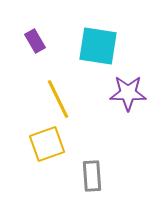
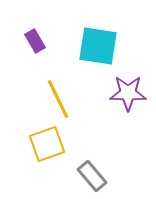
gray rectangle: rotated 36 degrees counterclockwise
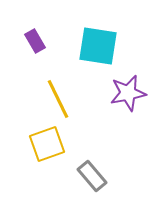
purple star: rotated 12 degrees counterclockwise
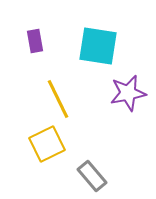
purple rectangle: rotated 20 degrees clockwise
yellow square: rotated 6 degrees counterclockwise
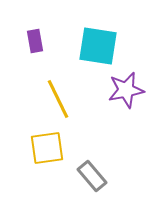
purple star: moved 2 px left, 3 px up
yellow square: moved 4 px down; rotated 18 degrees clockwise
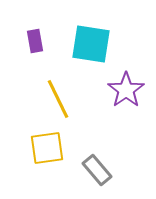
cyan square: moved 7 px left, 2 px up
purple star: rotated 24 degrees counterclockwise
gray rectangle: moved 5 px right, 6 px up
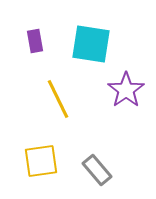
yellow square: moved 6 px left, 13 px down
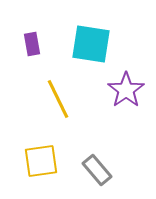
purple rectangle: moved 3 px left, 3 px down
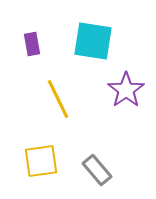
cyan square: moved 2 px right, 3 px up
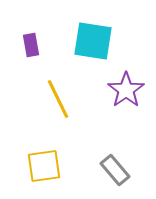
purple rectangle: moved 1 px left, 1 px down
yellow square: moved 3 px right, 5 px down
gray rectangle: moved 18 px right
